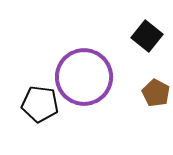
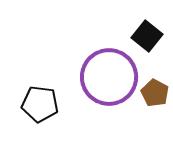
purple circle: moved 25 px right
brown pentagon: moved 1 px left
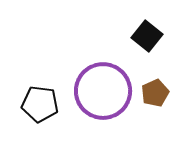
purple circle: moved 6 px left, 14 px down
brown pentagon: rotated 20 degrees clockwise
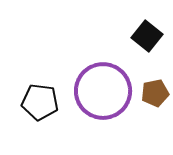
brown pentagon: rotated 12 degrees clockwise
black pentagon: moved 2 px up
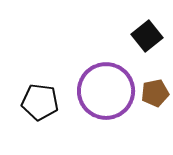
black square: rotated 12 degrees clockwise
purple circle: moved 3 px right
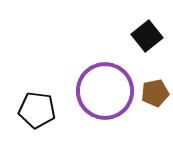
purple circle: moved 1 px left
black pentagon: moved 3 px left, 8 px down
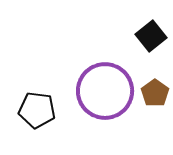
black square: moved 4 px right
brown pentagon: rotated 24 degrees counterclockwise
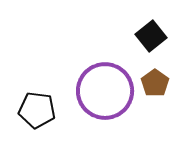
brown pentagon: moved 10 px up
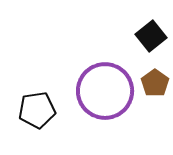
black pentagon: rotated 15 degrees counterclockwise
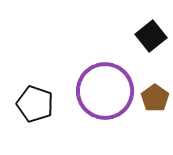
brown pentagon: moved 15 px down
black pentagon: moved 2 px left, 6 px up; rotated 27 degrees clockwise
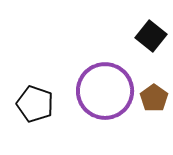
black square: rotated 12 degrees counterclockwise
brown pentagon: moved 1 px left
